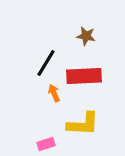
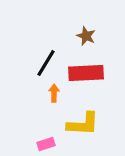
brown star: rotated 12 degrees clockwise
red rectangle: moved 2 px right, 3 px up
orange arrow: rotated 24 degrees clockwise
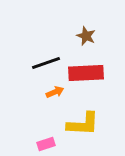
black line: rotated 40 degrees clockwise
orange arrow: moved 1 px right, 1 px up; rotated 66 degrees clockwise
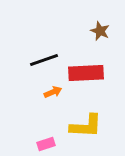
brown star: moved 14 px right, 5 px up
black line: moved 2 px left, 3 px up
orange arrow: moved 2 px left
yellow L-shape: moved 3 px right, 2 px down
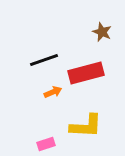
brown star: moved 2 px right, 1 px down
red rectangle: rotated 12 degrees counterclockwise
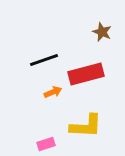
red rectangle: moved 1 px down
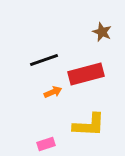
yellow L-shape: moved 3 px right, 1 px up
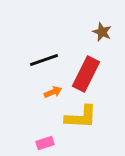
red rectangle: rotated 48 degrees counterclockwise
yellow L-shape: moved 8 px left, 8 px up
pink rectangle: moved 1 px left, 1 px up
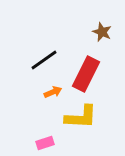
black line: rotated 16 degrees counterclockwise
